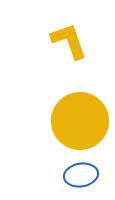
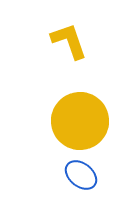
blue ellipse: rotated 48 degrees clockwise
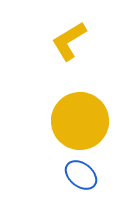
yellow L-shape: rotated 102 degrees counterclockwise
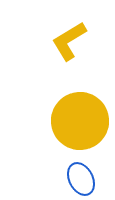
blue ellipse: moved 4 px down; rotated 24 degrees clockwise
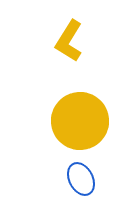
yellow L-shape: rotated 27 degrees counterclockwise
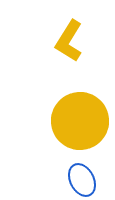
blue ellipse: moved 1 px right, 1 px down
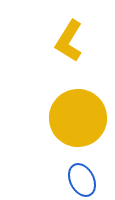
yellow circle: moved 2 px left, 3 px up
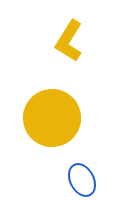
yellow circle: moved 26 px left
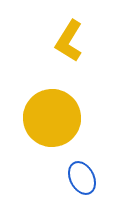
blue ellipse: moved 2 px up
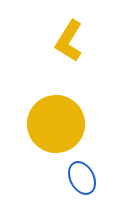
yellow circle: moved 4 px right, 6 px down
